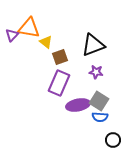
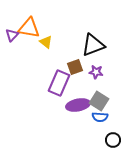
brown square: moved 15 px right, 10 px down
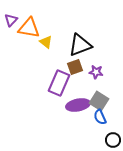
purple triangle: moved 1 px left, 15 px up
black triangle: moved 13 px left
blue semicircle: rotated 63 degrees clockwise
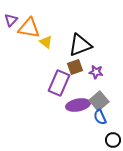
gray square: rotated 18 degrees clockwise
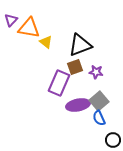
blue semicircle: moved 1 px left, 1 px down
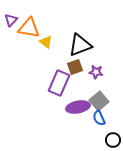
purple ellipse: moved 2 px down
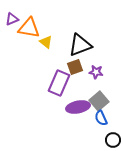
purple triangle: moved 1 px right, 1 px up; rotated 24 degrees clockwise
blue semicircle: moved 2 px right
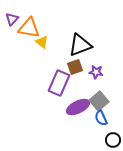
purple triangle: rotated 24 degrees counterclockwise
yellow triangle: moved 4 px left
purple ellipse: rotated 15 degrees counterclockwise
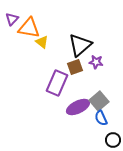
black triangle: rotated 20 degrees counterclockwise
purple star: moved 10 px up
purple rectangle: moved 2 px left
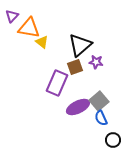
purple triangle: moved 3 px up
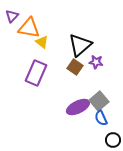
brown square: rotated 35 degrees counterclockwise
purple rectangle: moved 21 px left, 10 px up
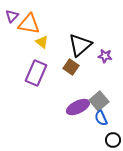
orange triangle: moved 4 px up
purple star: moved 9 px right, 6 px up
brown square: moved 4 px left
